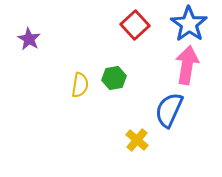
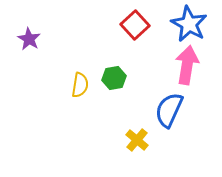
blue star: rotated 6 degrees counterclockwise
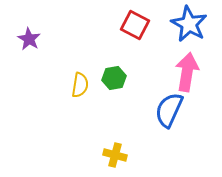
red square: rotated 20 degrees counterclockwise
pink arrow: moved 7 px down
yellow cross: moved 22 px left, 15 px down; rotated 25 degrees counterclockwise
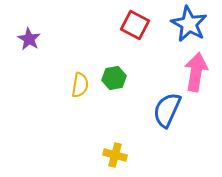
pink arrow: moved 9 px right
blue semicircle: moved 2 px left
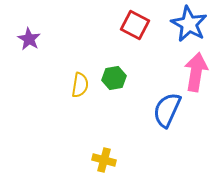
yellow cross: moved 11 px left, 5 px down
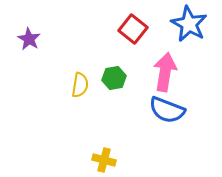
red square: moved 2 px left, 4 px down; rotated 12 degrees clockwise
pink arrow: moved 31 px left
blue semicircle: rotated 93 degrees counterclockwise
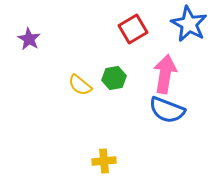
red square: rotated 20 degrees clockwise
pink arrow: moved 2 px down
yellow semicircle: rotated 120 degrees clockwise
yellow cross: moved 1 px down; rotated 20 degrees counterclockwise
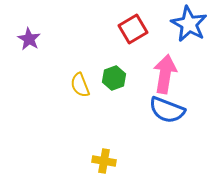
green hexagon: rotated 10 degrees counterclockwise
yellow semicircle: rotated 30 degrees clockwise
yellow cross: rotated 15 degrees clockwise
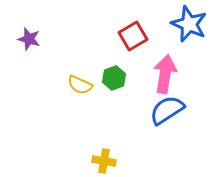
blue star: rotated 6 degrees counterclockwise
red square: moved 7 px down
purple star: rotated 15 degrees counterclockwise
yellow semicircle: rotated 45 degrees counterclockwise
blue semicircle: rotated 126 degrees clockwise
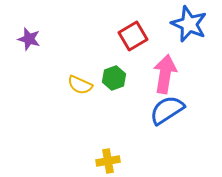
yellow cross: moved 4 px right; rotated 20 degrees counterclockwise
